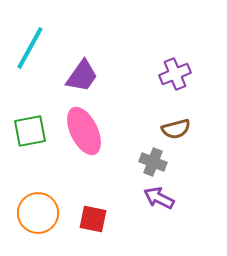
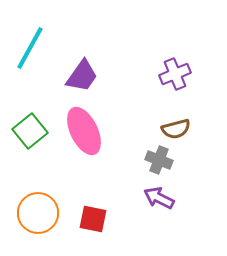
green square: rotated 28 degrees counterclockwise
gray cross: moved 6 px right, 2 px up
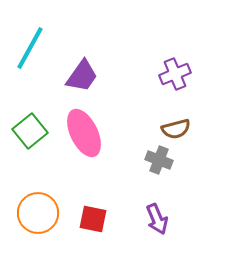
pink ellipse: moved 2 px down
purple arrow: moved 2 px left, 21 px down; rotated 140 degrees counterclockwise
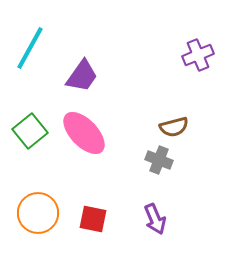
purple cross: moved 23 px right, 19 px up
brown semicircle: moved 2 px left, 2 px up
pink ellipse: rotated 18 degrees counterclockwise
purple arrow: moved 2 px left
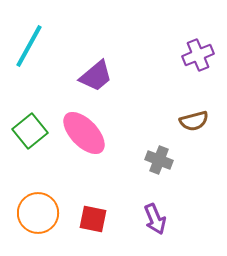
cyan line: moved 1 px left, 2 px up
purple trapezoid: moved 14 px right; rotated 15 degrees clockwise
brown semicircle: moved 20 px right, 6 px up
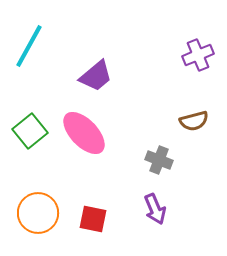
purple arrow: moved 10 px up
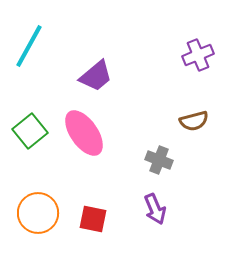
pink ellipse: rotated 9 degrees clockwise
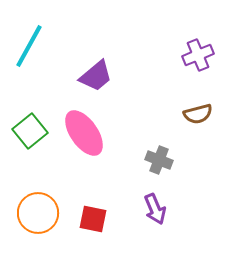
brown semicircle: moved 4 px right, 7 px up
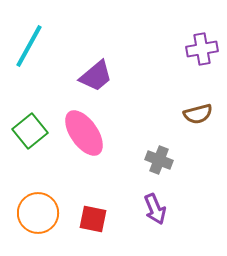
purple cross: moved 4 px right, 6 px up; rotated 12 degrees clockwise
